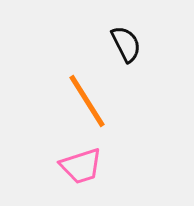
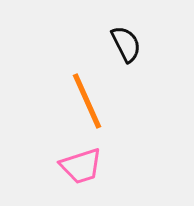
orange line: rotated 8 degrees clockwise
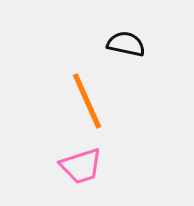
black semicircle: rotated 51 degrees counterclockwise
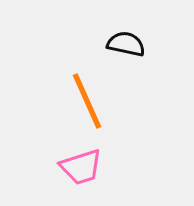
pink trapezoid: moved 1 px down
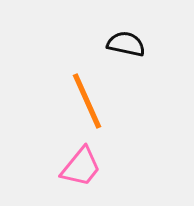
pink trapezoid: rotated 33 degrees counterclockwise
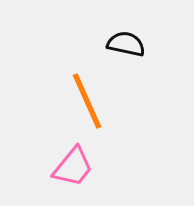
pink trapezoid: moved 8 px left
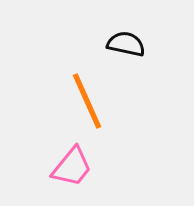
pink trapezoid: moved 1 px left
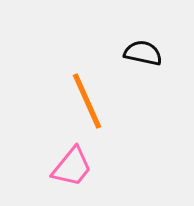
black semicircle: moved 17 px right, 9 px down
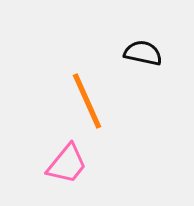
pink trapezoid: moved 5 px left, 3 px up
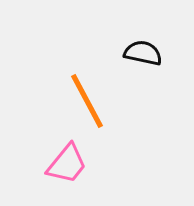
orange line: rotated 4 degrees counterclockwise
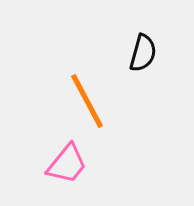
black semicircle: rotated 93 degrees clockwise
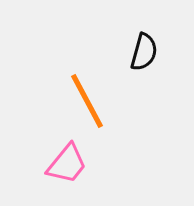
black semicircle: moved 1 px right, 1 px up
